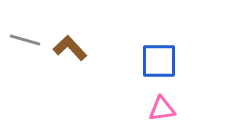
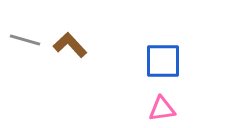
brown L-shape: moved 3 px up
blue square: moved 4 px right
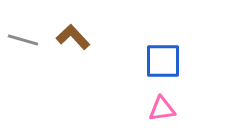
gray line: moved 2 px left
brown L-shape: moved 3 px right, 8 px up
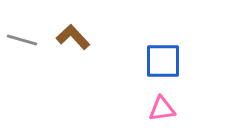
gray line: moved 1 px left
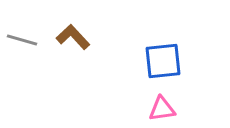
blue square: rotated 6 degrees counterclockwise
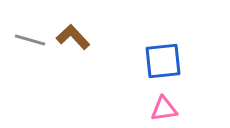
gray line: moved 8 px right
pink triangle: moved 2 px right
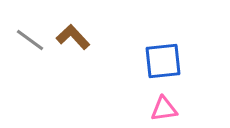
gray line: rotated 20 degrees clockwise
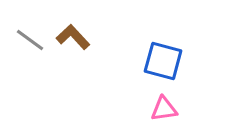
blue square: rotated 21 degrees clockwise
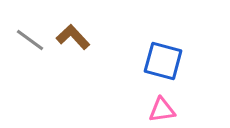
pink triangle: moved 2 px left, 1 px down
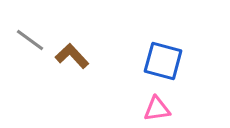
brown L-shape: moved 1 px left, 19 px down
pink triangle: moved 5 px left, 1 px up
